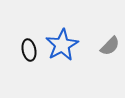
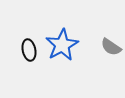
gray semicircle: moved 1 px right, 1 px down; rotated 80 degrees clockwise
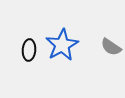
black ellipse: rotated 15 degrees clockwise
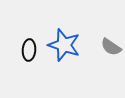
blue star: moved 2 px right; rotated 24 degrees counterclockwise
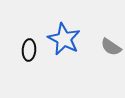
blue star: moved 6 px up; rotated 8 degrees clockwise
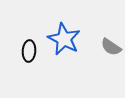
black ellipse: moved 1 px down
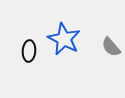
gray semicircle: rotated 15 degrees clockwise
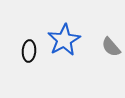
blue star: moved 1 px down; rotated 16 degrees clockwise
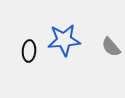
blue star: rotated 24 degrees clockwise
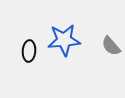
gray semicircle: moved 1 px up
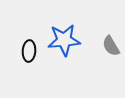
gray semicircle: rotated 10 degrees clockwise
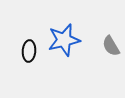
blue star: rotated 8 degrees counterclockwise
